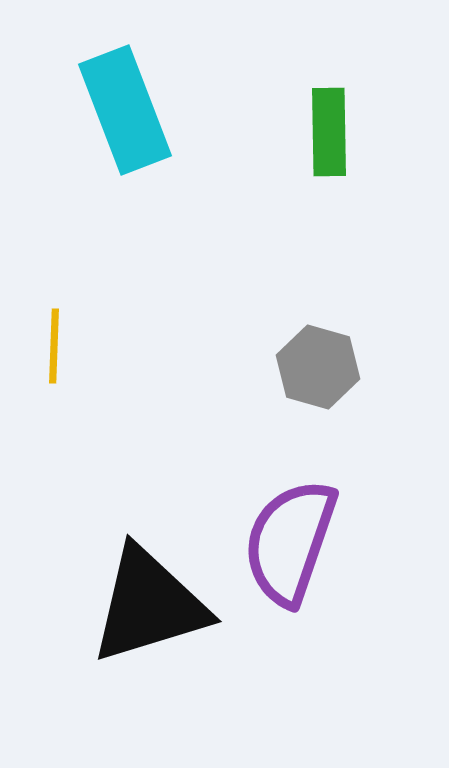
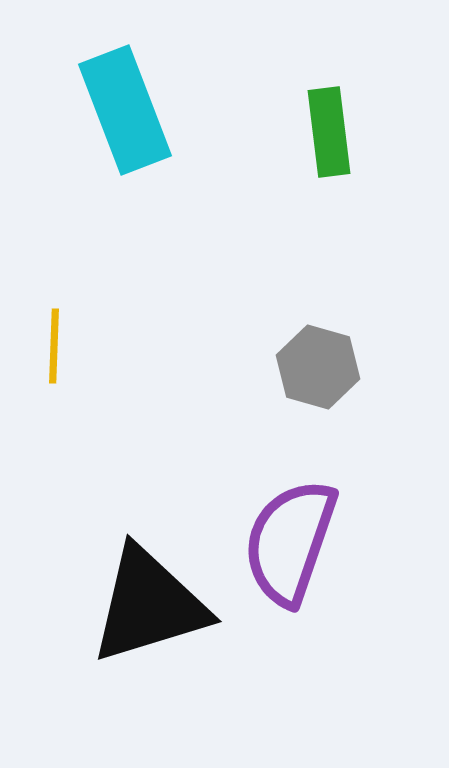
green rectangle: rotated 6 degrees counterclockwise
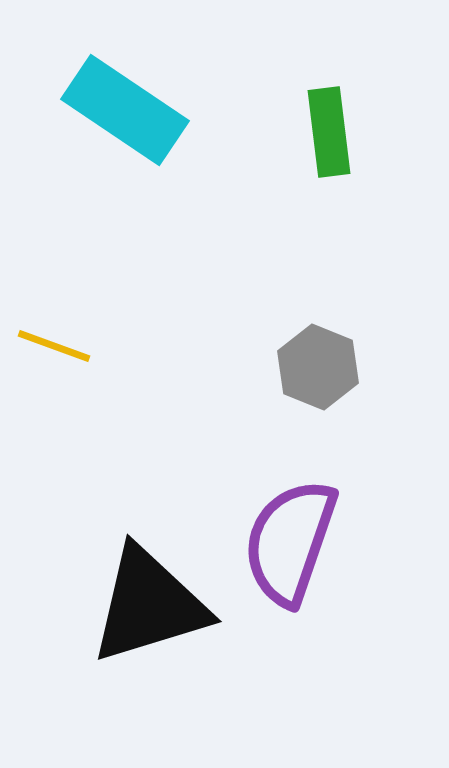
cyan rectangle: rotated 35 degrees counterclockwise
yellow line: rotated 72 degrees counterclockwise
gray hexagon: rotated 6 degrees clockwise
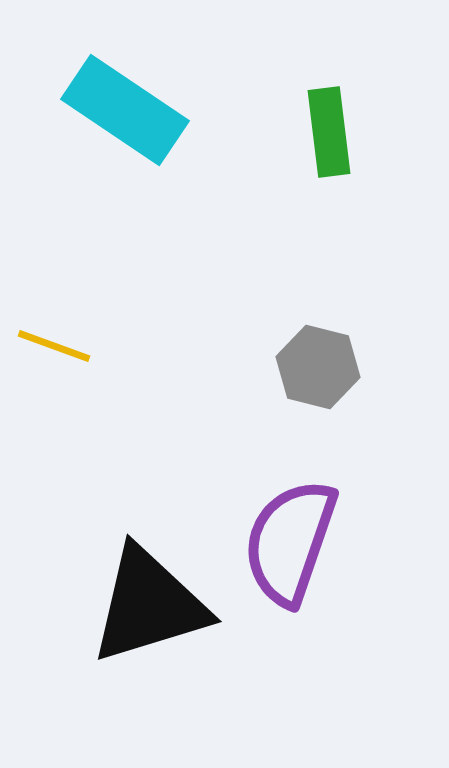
gray hexagon: rotated 8 degrees counterclockwise
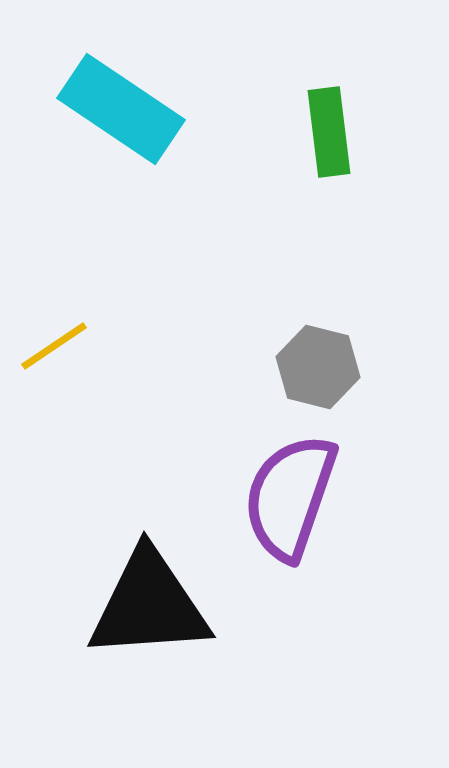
cyan rectangle: moved 4 px left, 1 px up
yellow line: rotated 54 degrees counterclockwise
purple semicircle: moved 45 px up
black triangle: rotated 13 degrees clockwise
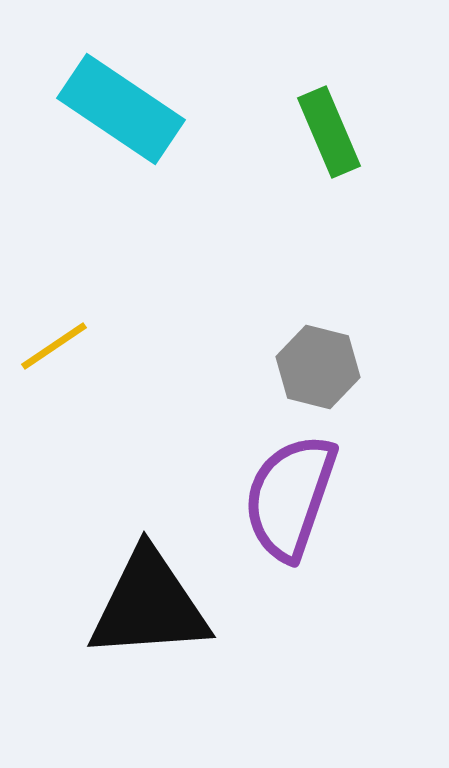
green rectangle: rotated 16 degrees counterclockwise
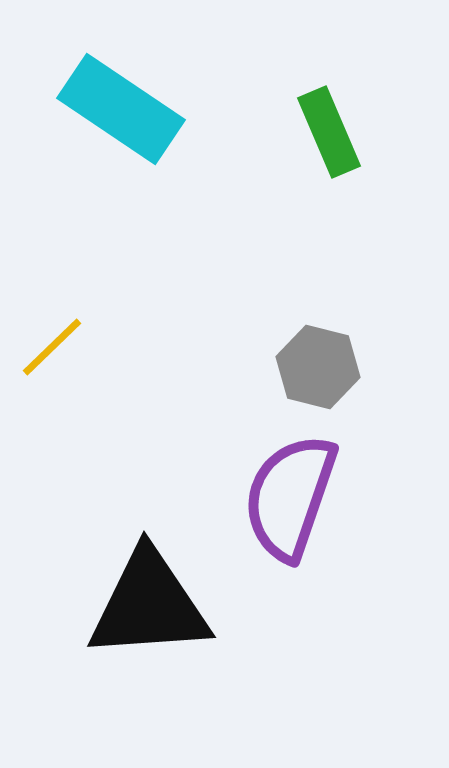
yellow line: moved 2 px left, 1 px down; rotated 10 degrees counterclockwise
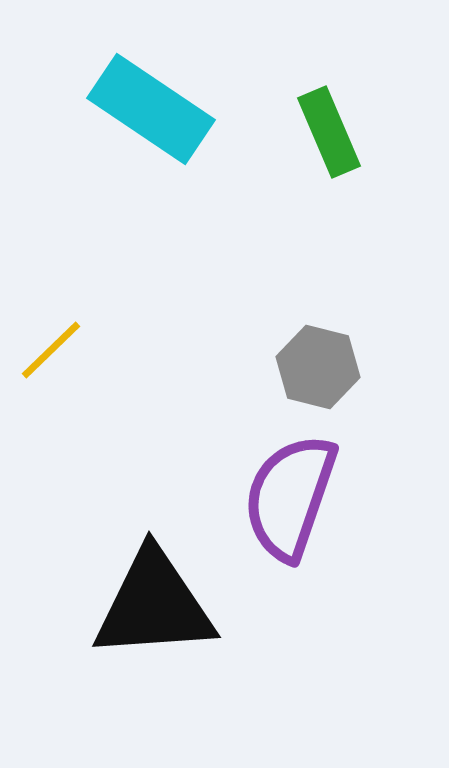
cyan rectangle: moved 30 px right
yellow line: moved 1 px left, 3 px down
black triangle: moved 5 px right
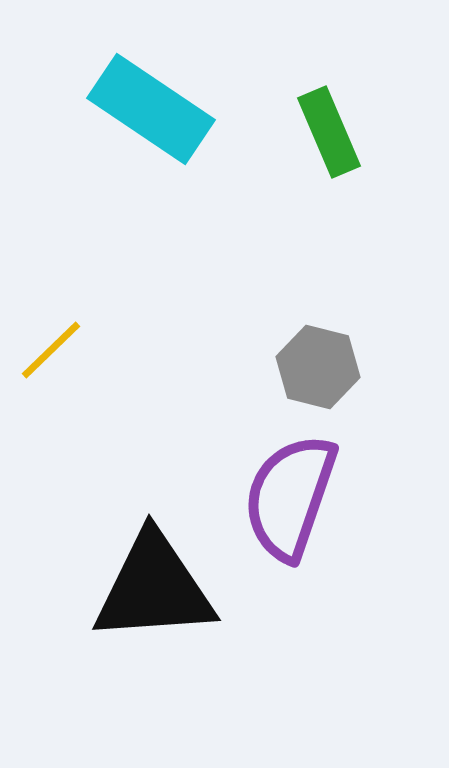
black triangle: moved 17 px up
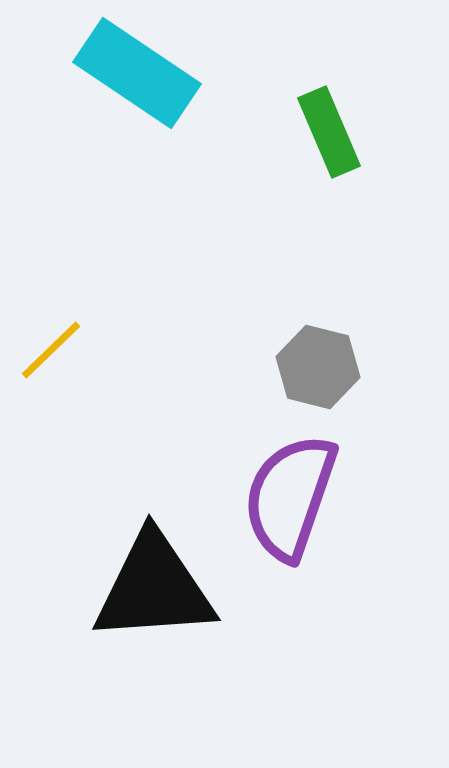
cyan rectangle: moved 14 px left, 36 px up
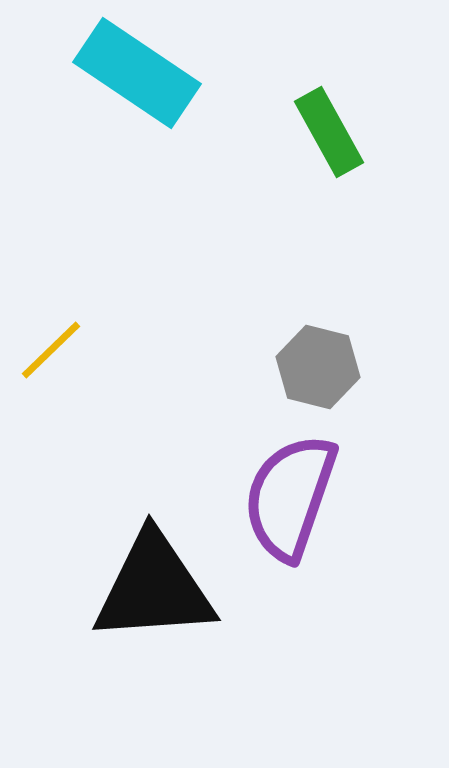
green rectangle: rotated 6 degrees counterclockwise
